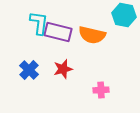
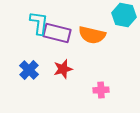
purple rectangle: moved 1 px left, 1 px down
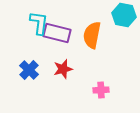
orange semicircle: rotated 88 degrees clockwise
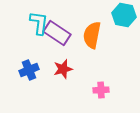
purple rectangle: rotated 20 degrees clockwise
blue cross: rotated 24 degrees clockwise
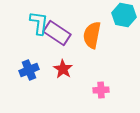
red star: rotated 24 degrees counterclockwise
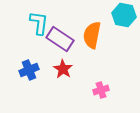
purple rectangle: moved 3 px right, 6 px down
pink cross: rotated 14 degrees counterclockwise
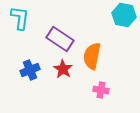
cyan L-shape: moved 19 px left, 5 px up
orange semicircle: moved 21 px down
blue cross: moved 1 px right
pink cross: rotated 28 degrees clockwise
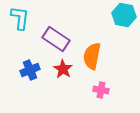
purple rectangle: moved 4 px left
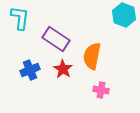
cyan hexagon: rotated 10 degrees clockwise
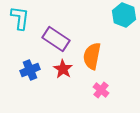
pink cross: rotated 28 degrees clockwise
